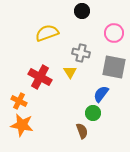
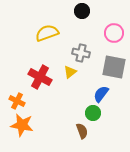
yellow triangle: rotated 24 degrees clockwise
orange cross: moved 2 px left
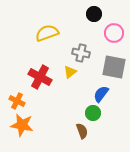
black circle: moved 12 px right, 3 px down
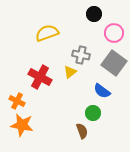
gray cross: moved 2 px down
gray square: moved 4 px up; rotated 25 degrees clockwise
blue semicircle: moved 1 px right, 3 px up; rotated 90 degrees counterclockwise
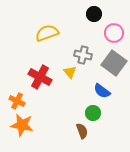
gray cross: moved 2 px right
yellow triangle: rotated 32 degrees counterclockwise
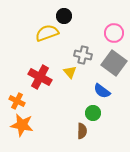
black circle: moved 30 px left, 2 px down
brown semicircle: rotated 21 degrees clockwise
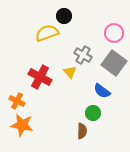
gray cross: rotated 18 degrees clockwise
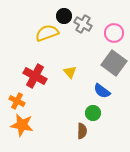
gray cross: moved 31 px up
red cross: moved 5 px left, 1 px up
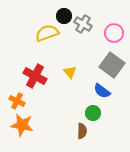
gray square: moved 2 px left, 2 px down
